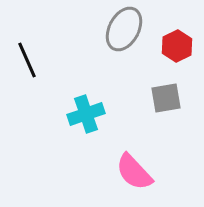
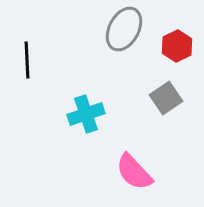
black line: rotated 21 degrees clockwise
gray square: rotated 24 degrees counterclockwise
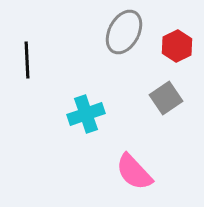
gray ellipse: moved 3 px down
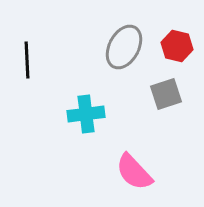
gray ellipse: moved 15 px down
red hexagon: rotated 20 degrees counterclockwise
gray square: moved 4 px up; rotated 16 degrees clockwise
cyan cross: rotated 12 degrees clockwise
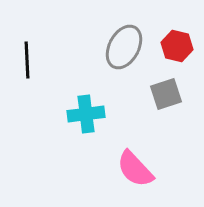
pink semicircle: moved 1 px right, 3 px up
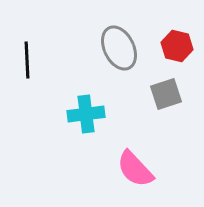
gray ellipse: moved 5 px left, 1 px down; rotated 54 degrees counterclockwise
